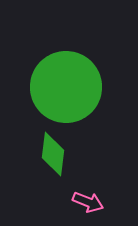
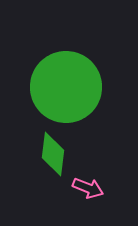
pink arrow: moved 14 px up
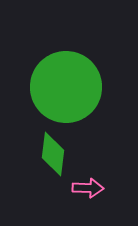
pink arrow: rotated 20 degrees counterclockwise
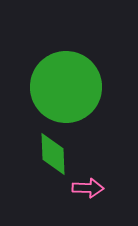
green diamond: rotated 9 degrees counterclockwise
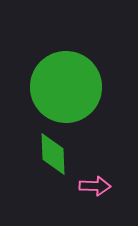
pink arrow: moved 7 px right, 2 px up
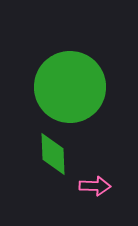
green circle: moved 4 px right
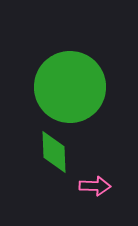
green diamond: moved 1 px right, 2 px up
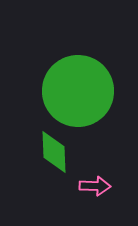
green circle: moved 8 px right, 4 px down
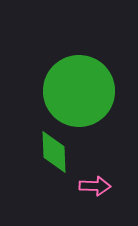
green circle: moved 1 px right
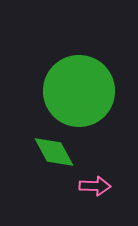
green diamond: rotated 27 degrees counterclockwise
